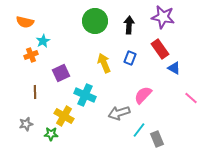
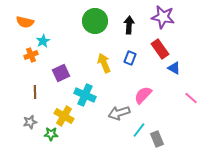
gray star: moved 4 px right, 2 px up
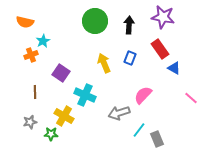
purple square: rotated 30 degrees counterclockwise
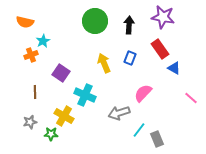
pink semicircle: moved 2 px up
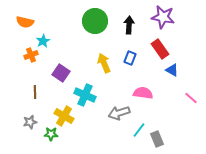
blue triangle: moved 2 px left, 2 px down
pink semicircle: rotated 54 degrees clockwise
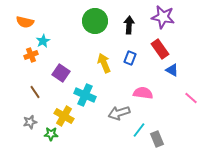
brown line: rotated 32 degrees counterclockwise
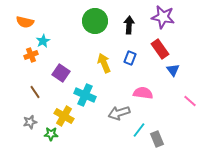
blue triangle: moved 1 px right; rotated 24 degrees clockwise
pink line: moved 1 px left, 3 px down
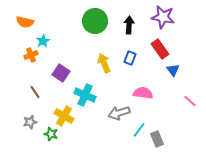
green star: rotated 16 degrees clockwise
